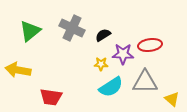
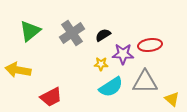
gray cross: moved 5 px down; rotated 30 degrees clockwise
red trapezoid: rotated 35 degrees counterclockwise
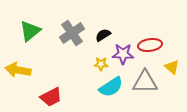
yellow triangle: moved 32 px up
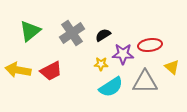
red trapezoid: moved 26 px up
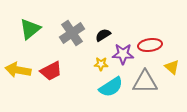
green triangle: moved 2 px up
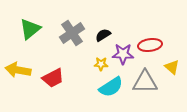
red trapezoid: moved 2 px right, 7 px down
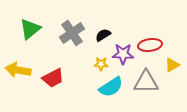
yellow triangle: moved 2 px up; rotated 49 degrees clockwise
gray triangle: moved 1 px right
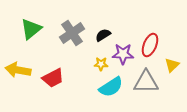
green triangle: moved 1 px right
red ellipse: rotated 60 degrees counterclockwise
yellow triangle: rotated 14 degrees counterclockwise
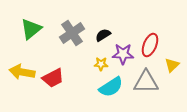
yellow arrow: moved 4 px right, 2 px down
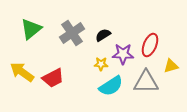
yellow triangle: moved 1 px left, 1 px down; rotated 28 degrees clockwise
yellow arrow: rotated 25 degrees clockwise
cyan semicircle: moved 1 px up
